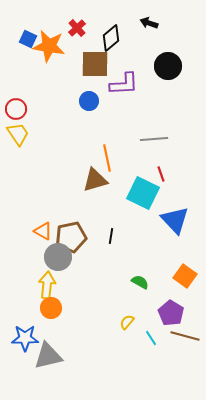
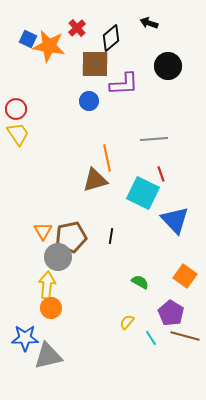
orange triangle: rotated 30 degrees clockwise
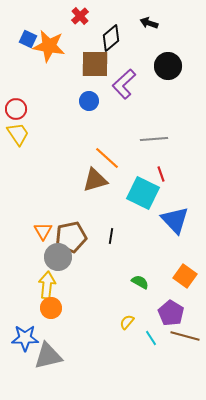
red cross: moved 3 px right, 12 px up
purple L-shape: rotated 140 degrees clockwise
orange line: rotated 36 degrees counterclockwise
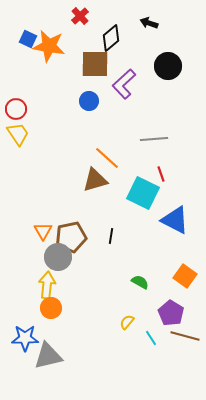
blue triangle: rotated 20 degrees counterclockwise
